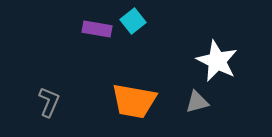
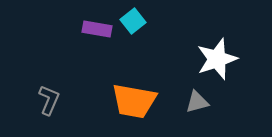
white star: moved 2 px up; rotated 27 degrees clockwise
gray L-shape: moved 2 px up
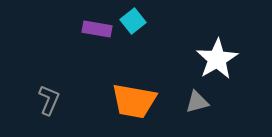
white star: rotated 12 degrees counterclockwise
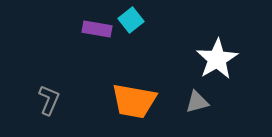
cyan square: moved 2 px left, 1 px up
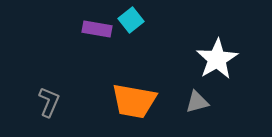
gray L-shape: moved 2 px down
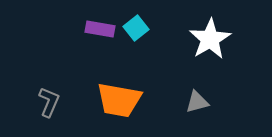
cyan square: moved 5 px right, 8 px down
purple rectangle: moved 3 px right
white star: moved 7 px left, 20 px up
orange trapezoid: moved 15 px left, 1 px up
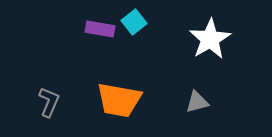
cyan square: moved 2 px left, 6 px up
